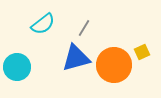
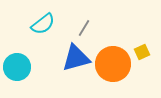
orange circle: moved 1 px left, 1 px up
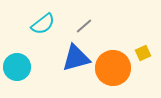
gray line: moved 2 px up; rotated 18 degrees clockwise
yellow square: moved 1 px right, 1 px down
orange circle: moved 4 px down
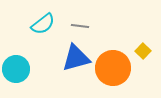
gray line: moved 4 px left; rotated 48 degrees clockwise
yellow square: moved 2 px up; rotated 21 degrees counterclockwise
cyan circle: moved 1 px left, 2 px down
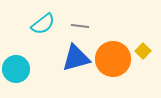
orange circle: moved 9 px up
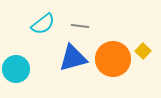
blue triangle: moved 3 px left
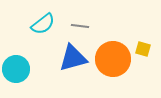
yellow square: moved 2 px up; rotated 28 degrees counterclockwise
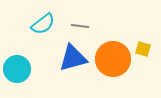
cyan circle: moved 1 px right
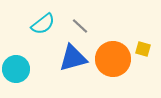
gray line: rotated 36 degrees clockwise
cyan circle: moved 1 px left
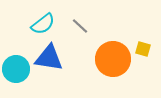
blue triangle: moved 24 px left; rotated 24 degrees clockwise
